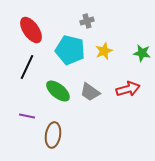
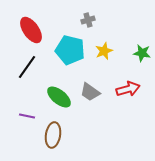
gray cross: moved 1 px right, 1 px up
black line: rotated 10 degrees clockwise
green ellipse: moved 1 px right, 6 px down
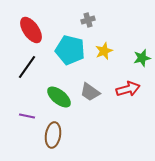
green star: moved 5 px down; rotated 24 degrees counterclockwise
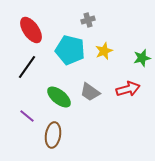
purple line: rotated 28 degrees clockwise
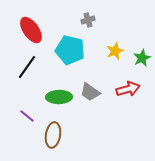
yellow star: moved 11 px right
green star: rotated 12 degrees counterclockwise
green ellipse: rotated 40 degrees counterclockwise
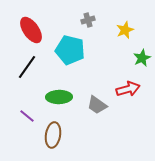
yellow star: moved 10 px right, 21 px up
gray trapezoid: moved 7 px right, 13 px down
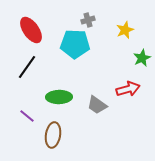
cyan pentagon: moved 5 px right, 6 px up; rotated 12 degrees counterclockwise
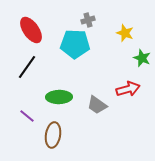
yellow star: moved 3 px down; rotated 30 degrees counterclockwise
green star: rotated 24 degrees counterclockwise
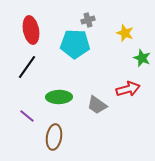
red ellipse: rotated 24 degrees clockwise
brown ellipse: moved 1 px right, 2 px down
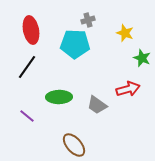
brown ellipse: moved 20 px right, 8 px down; rotated 50 degrees counterclockwise
